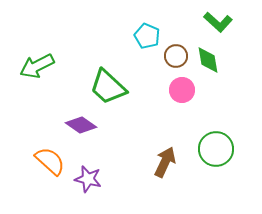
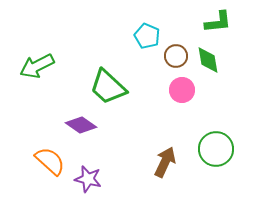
green L-shape: rotated 48 degrees counterclockwise
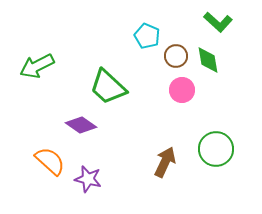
green L-shape: rotated 48 degrees clockwise
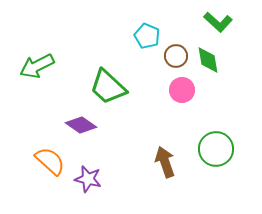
brown arrow: rotated 44 degrees counterclockwise
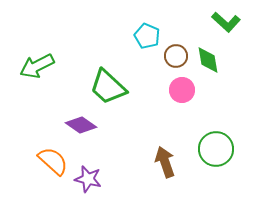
green L-shape: moved 8 px right
orange semicircle: moved 3 px right
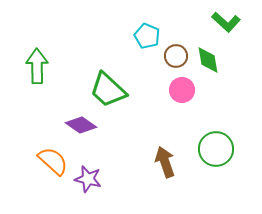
green arrow: rotated 116 degrees clockwise
green trapezoid: moved 3 px down
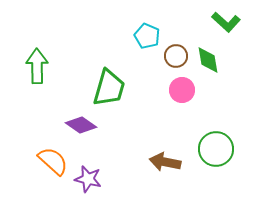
green trapezoid: moved 1 px right, 2 px up; rotated 117 degrees counterclockwise
brown arrow: rotated 60 degrees counterclockwise
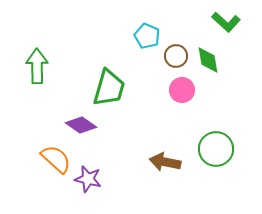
orange semicircle: moved 3 px right, 2 px up
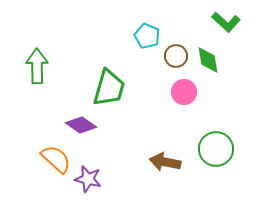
pink circle: moved 2 px right, 2 px down
